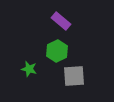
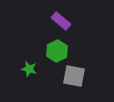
gray square: rotated 15 degrees clockwise
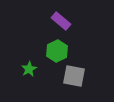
green star: rotated 28 degrees clockwise
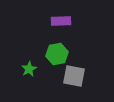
purple rectangle: rotated 42 degrees counterclockwise
green hexagon: moved 3 px down; rotated 15 degrees clockwise
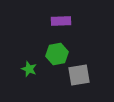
green star: rotated 21 degrees counterclockwise
gray square: moved 5 px right, 1 px up; rotated 20 degrees counterclockwise
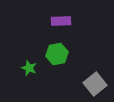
green star: moved 1 px up
gray square: moved 16 px right, 9 px down; rotated 30 degrees counterclockwise
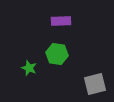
green hexagon: rotated 20 degrees clockwise
gray square: rotated 25 degrees clockwise
